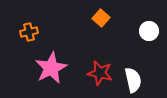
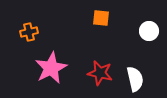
orange square: rotated 36 degrees counterclockwise
white semicircle: moved 2 px right, 1 px up
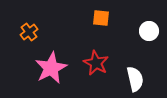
orange cross: rotated 24 degrees counterclockwise
red star: moved 4 px left, 10 px up; rotated 15 degrees clockwise
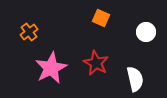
orange square: rotated 18 degrees clockwise
white circle: moved 3 px left, 1 px down
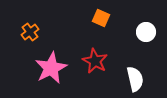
orange cross: moved 1 px right
red star: moved 1 px left, 2 px up
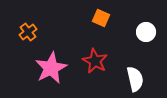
orange cross: moved 2 px left
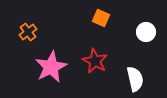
pink star: moved 1 px up
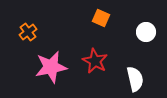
pink star: rotated 16 degrees clockwise
